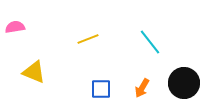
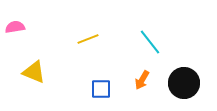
orange arrow: moved 8 px up
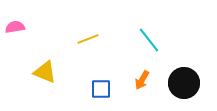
cyan line: moved 1 px left, 2 px up
yellow triangle: moved 11 px right
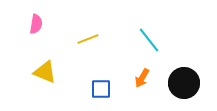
pink semicircle: moved 21 px right, 3 px up; rotated 108 degrees clockwise
orange arrow: moved 2 px up
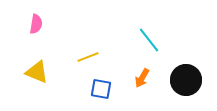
yellow line: moved 18 px down
yellow triangle: moved 8 px left
black circle: moved 2 px right, 3 px up
blue square: rotated 10 degrees clockwise
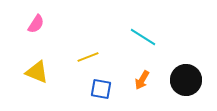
pink semicircle: rotated 24 degrees clockwise
cyan line: moved 6 px left, 3 px up; rotated 20 degrees counterclockwise
orange arrow: moved 2 px down
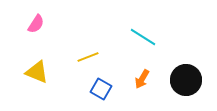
orange arrow: moved 1 px up
blue square: rotated 20 degrees clockwise
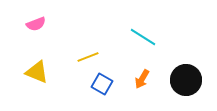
pink semicircle: rotated 36 degrees clockwise
blue square: moved 1 px right, 5 px up
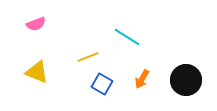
cyan line: moved 16 px left
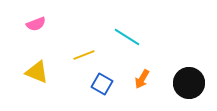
yellow line: moved 4 px left, 2 px up
black circle: moved 3 px right, 3 px down
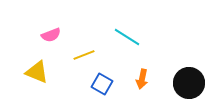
pink semicircle: moved 15 px right, 11 px down
orange arrow: rotated 18 degrees counterclockwise
